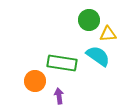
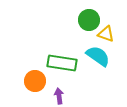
yellow triangle: moved 2 px left; rotated 24 degrees clockwise
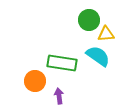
yellow triangle: rotated 24 degrees counterclockwise
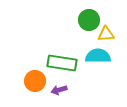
cyan semicircle: rotated 35 degrees counterclockwise
purple arrow: moved 6 px up; rotated 98 degrees counterclockwise
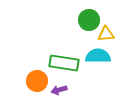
green rectangle: moved 2 px right
orange circle: moved 2 px right
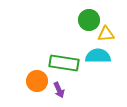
purple arrow: rotated 98 degrees counterclockwise
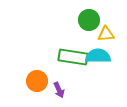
green rectangle: moved 9 px right, 6 px up
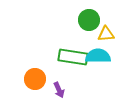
orange circle: moved 2 px left, 2 px up
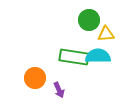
green rectangle: moved 1 px right
orange circle: moved 1 px up
